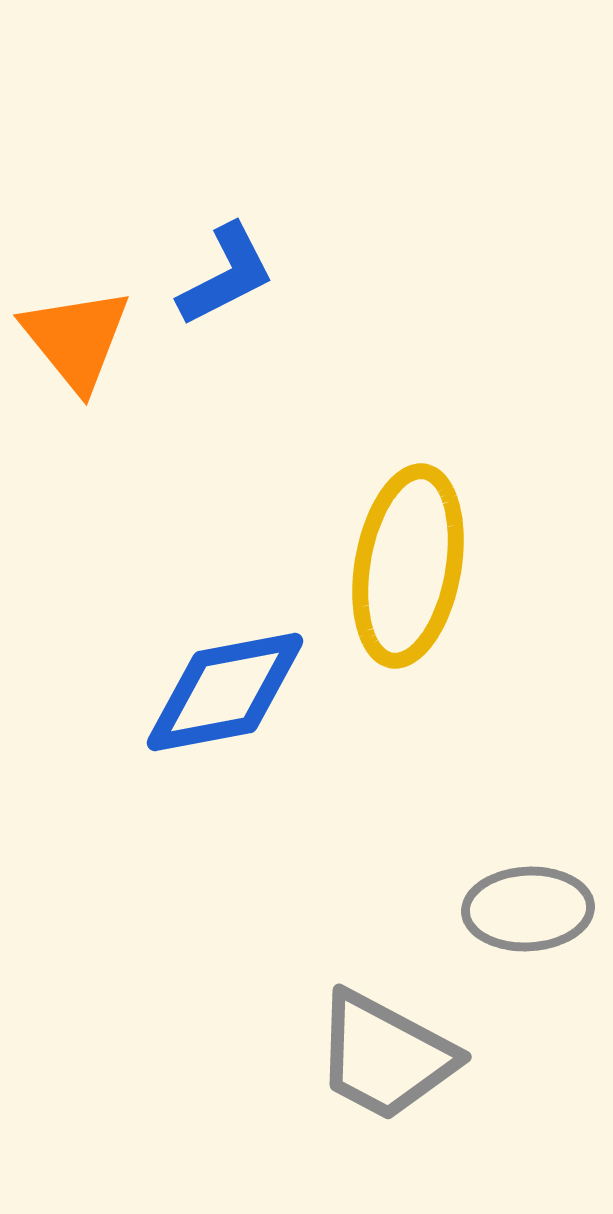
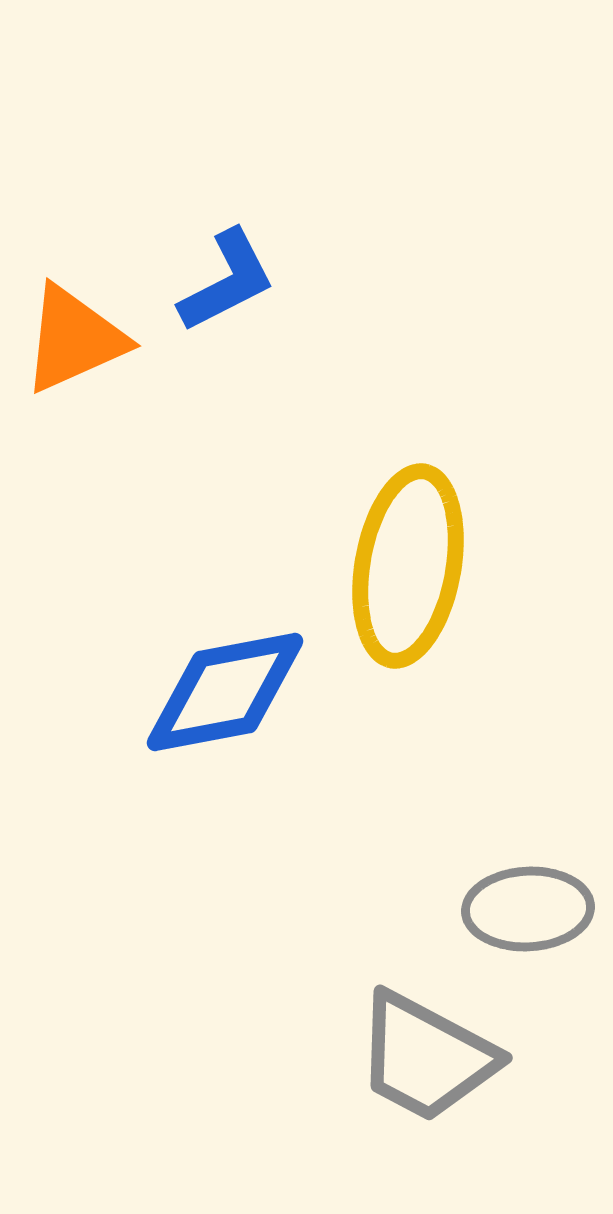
blue L-shape: moved 1 px right, 6 px down
orange triangle: moved 2 px left; rotated 45 degrees clockwise
gray trapezoid: moved 41 px right, 1 px down
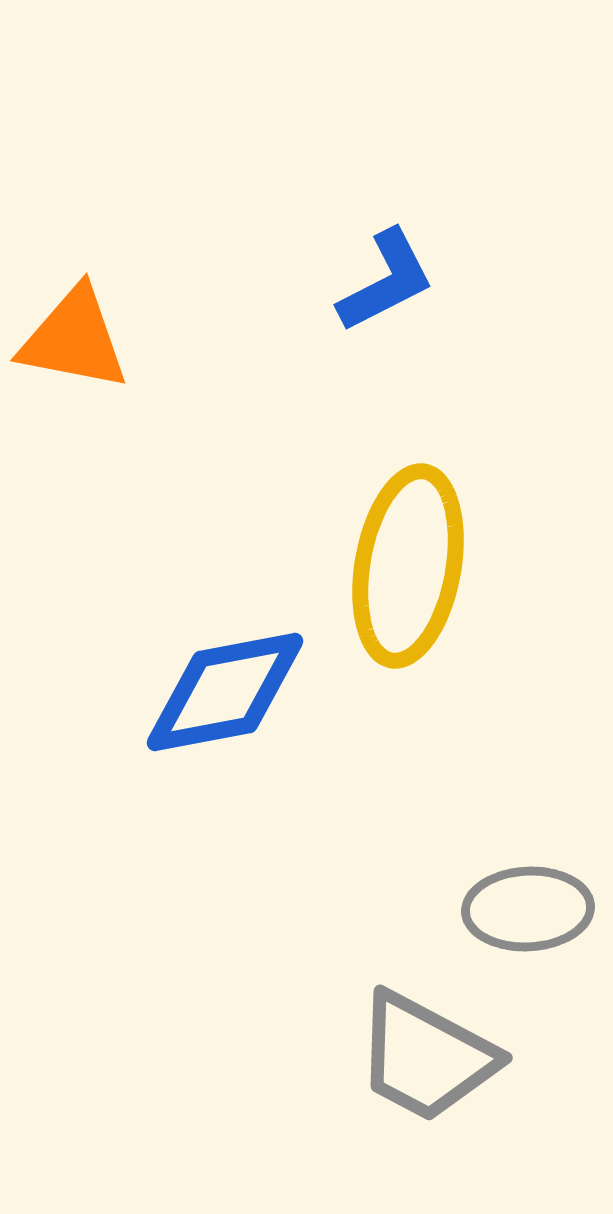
blue L-shape: moved 159 px right
orange triangle: rotated 35 degrees clockwise
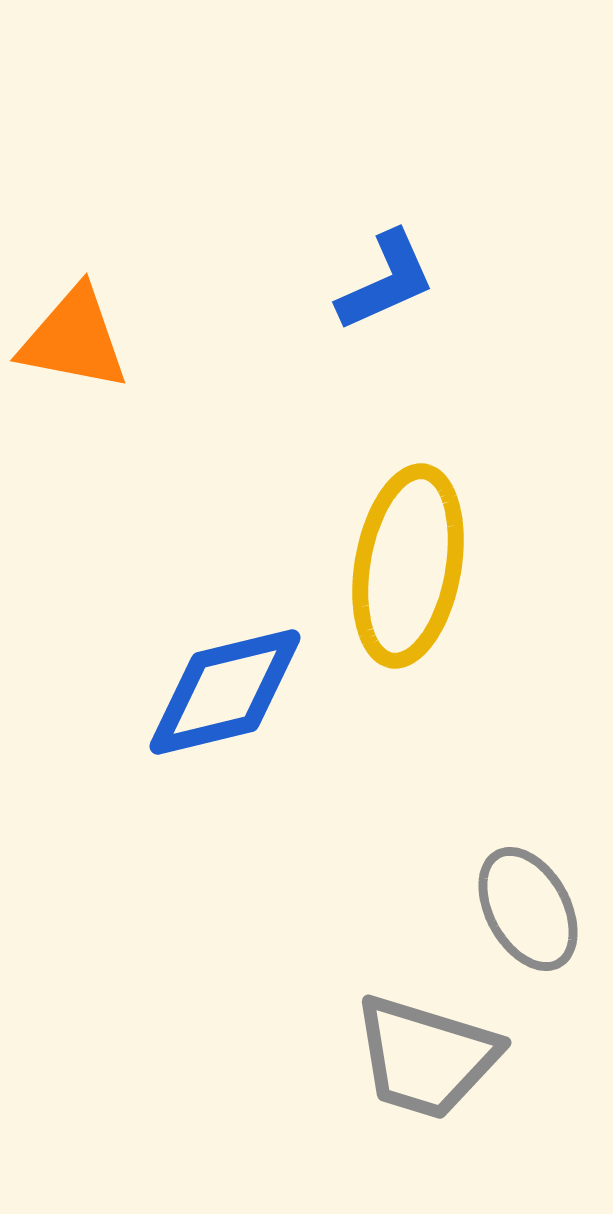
blue L-shape: rotated 3 degrees clockwise
blue diamond: rotated 3 degrees counterclockwise
gray ellipse: rotated 64 degrees clockwise
gray trapezoid: rotated 11 degrees counterclockwise
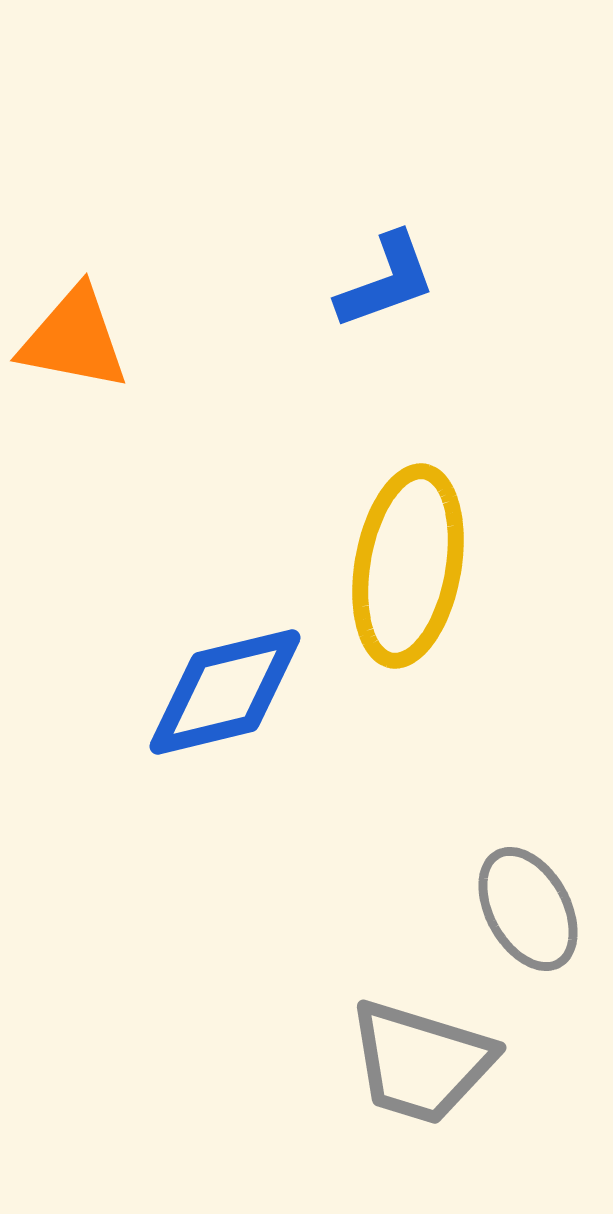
blue L-shape: rotated 4 degrees clockwise
gray trapezoid: moved 5 px left, 5 px down
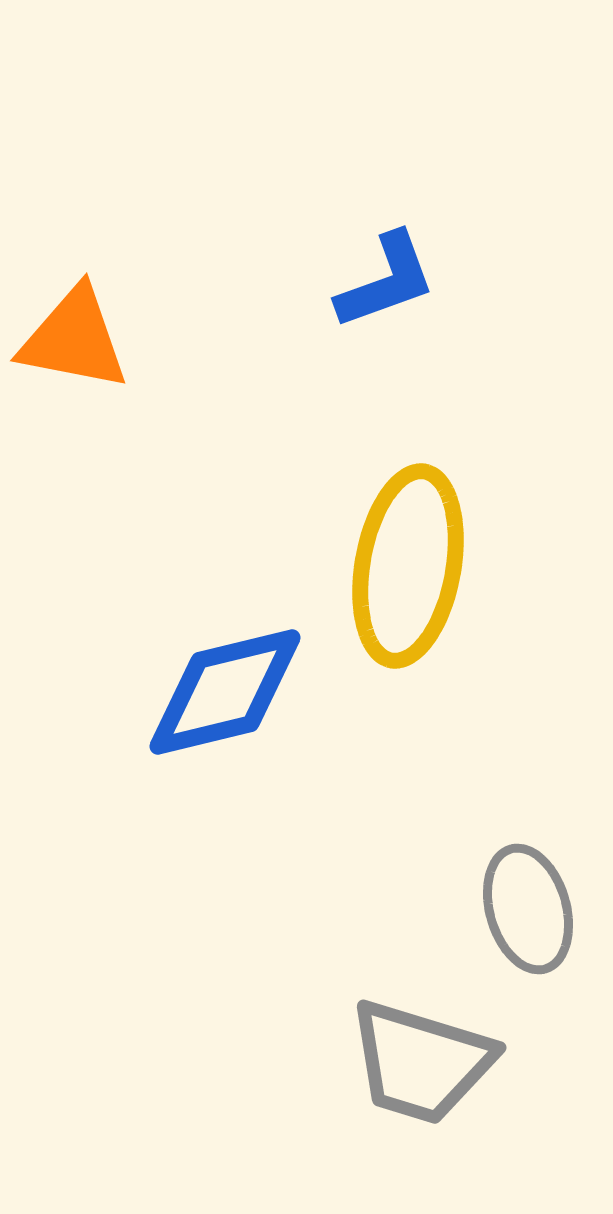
gray ellipse: rotated 13 degrees clockwise
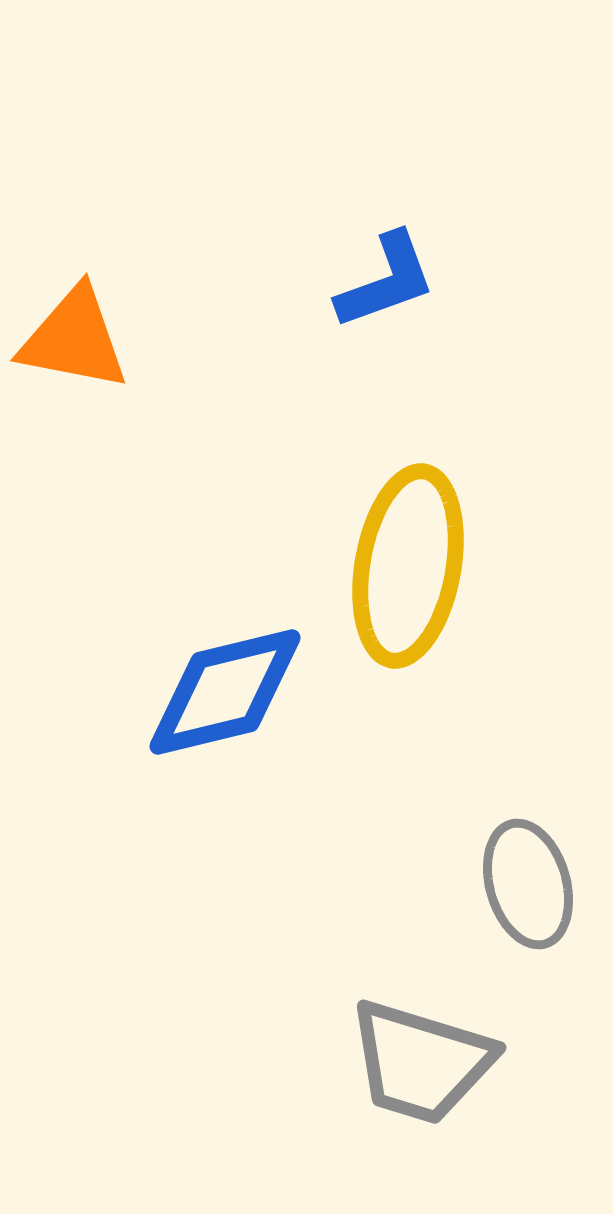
gray ellipse: moved 25 px up
